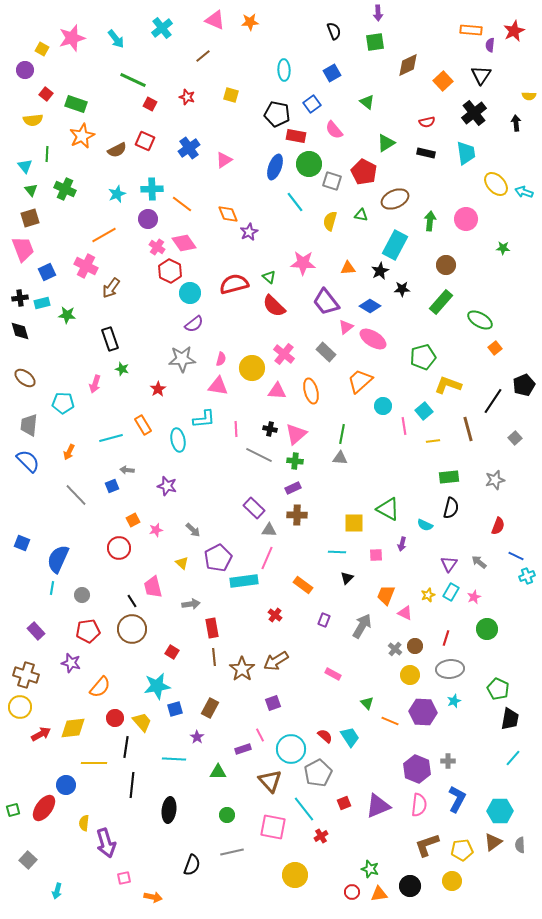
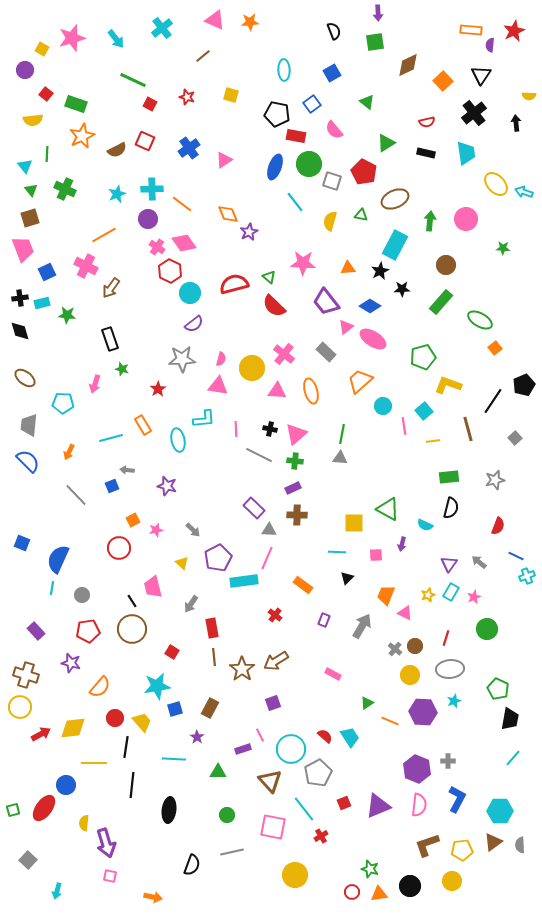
gray arrow at (191, 604): rotated 132 degrees clockwise
green triangle at (367, 703): rotated 40 degrees clockwise
pink square at (124, 878): moved 14 px left, 2 px up; rotated 24 degrees clockwise
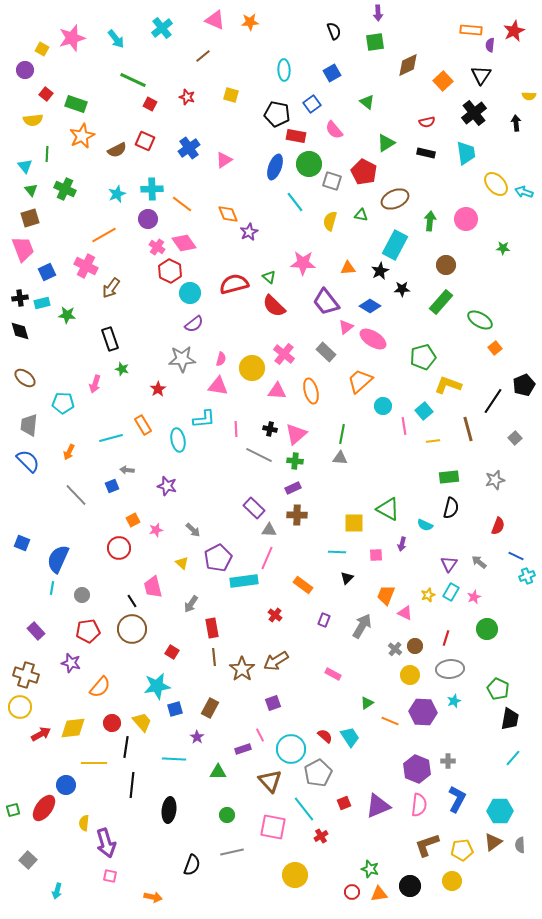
red circle at (115, 718): moved 3 px left, 5 px down
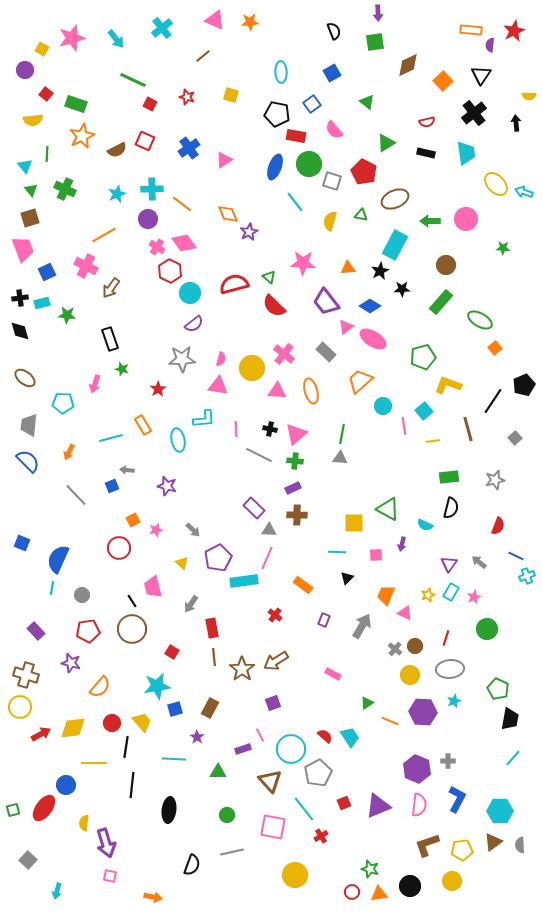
cyan ellipse at (284, 70): moved 3 px left, 2 px down
green arrow at (430, 221): rotated 96 degrees counterclockwise
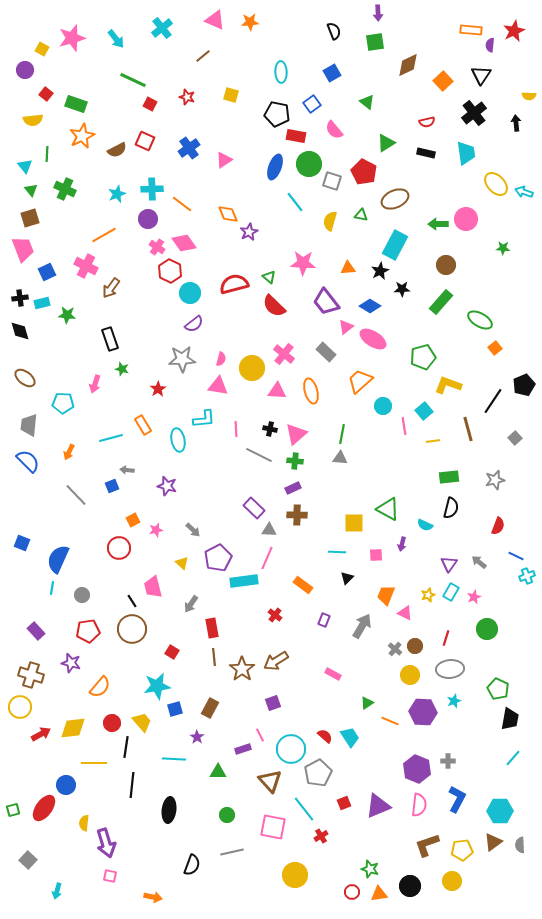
green arrow at (430, 221): moved 8 px right, 3 px down
brown cross at (26, 675): moved 5 px right
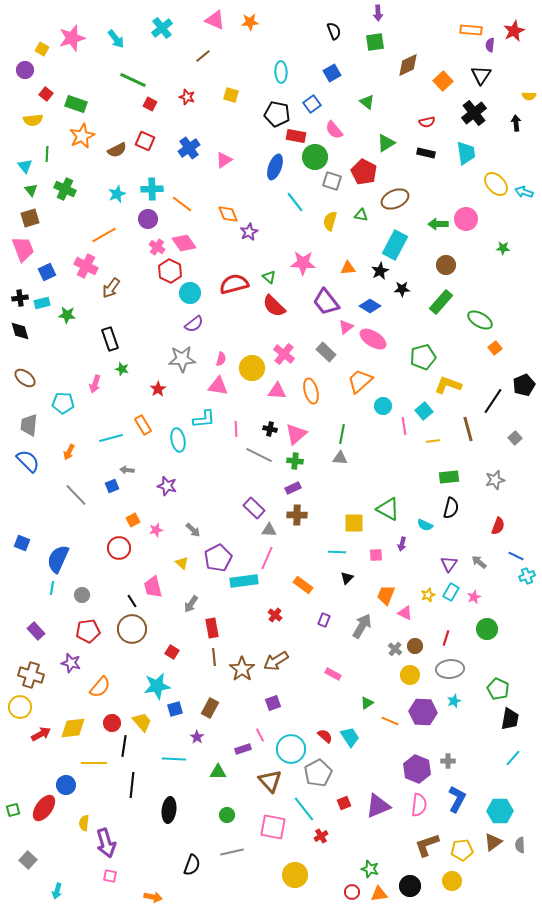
green circle at (309, 164): moved 6 px right, 7 px up
black line at (126, 747): moved 2 px left, 1 px up
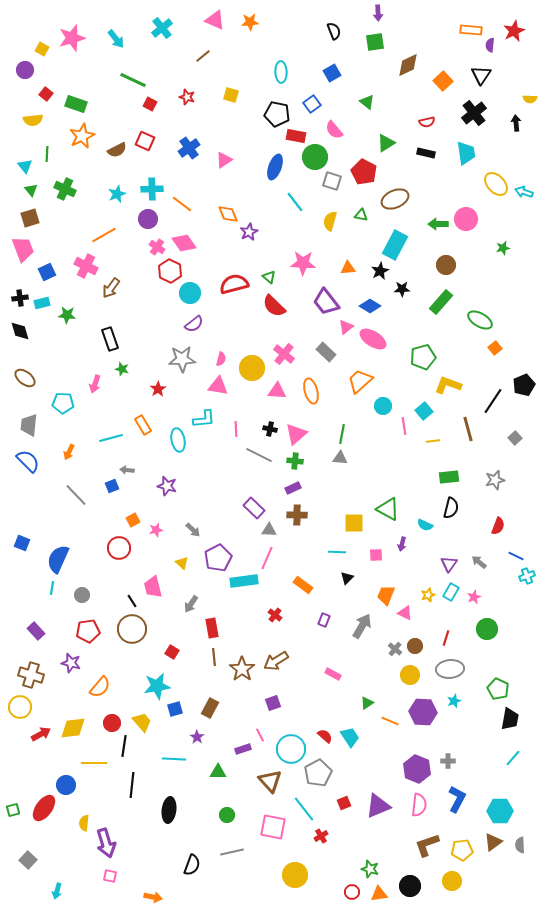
yellow semicircle at (529, 96): moved 1 px right, 3 px down
green star at (503, 248): rotated 16 degrees counterclockwise
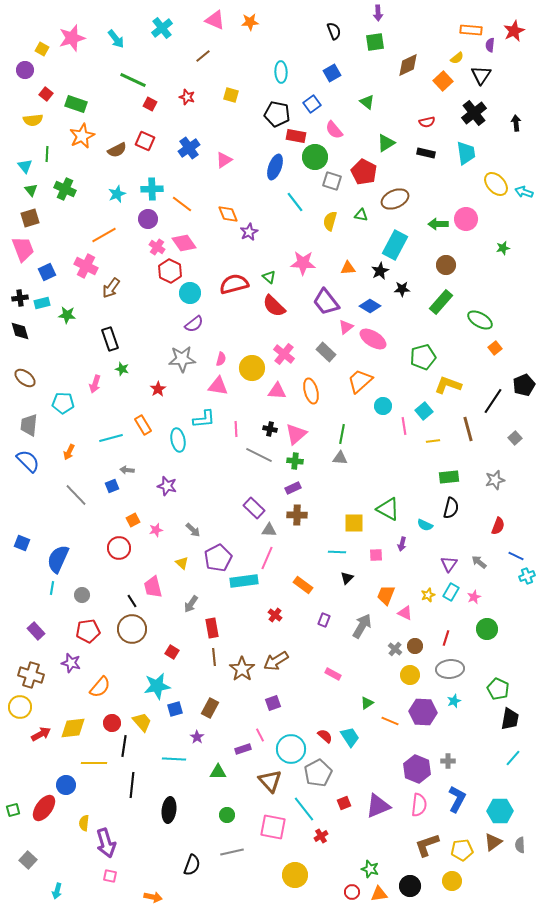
yellow semicircle at (530, 99): moved 73 px left, 41 px up; rotated 40 degrees counterclockwise
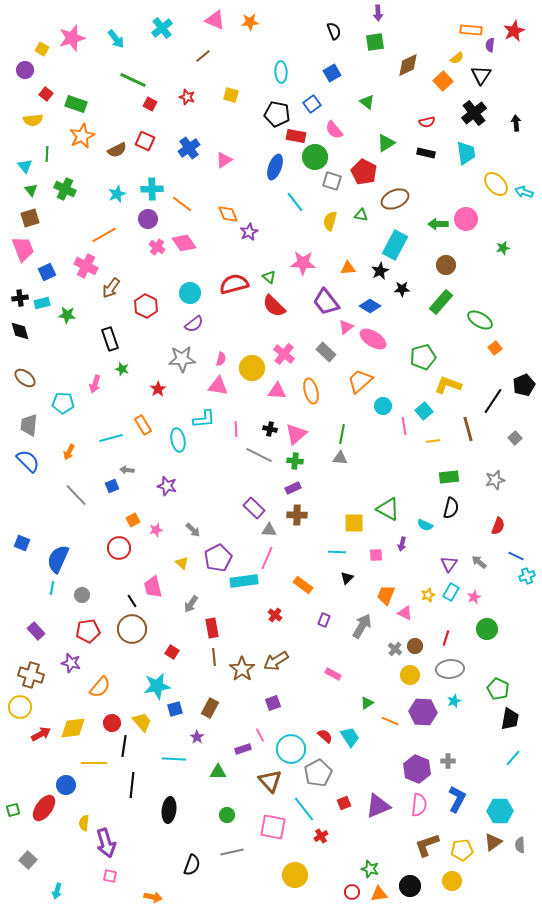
red hexagon at (170, 271): moved 24 px left, 35 px down
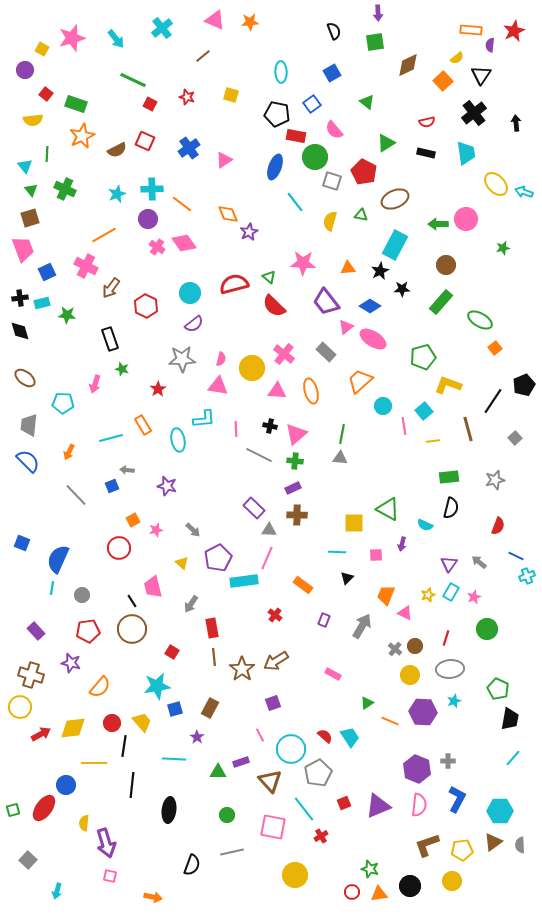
black cross at (270, 429): moved 3 px up
purple rectangle at (243, 749): moved 2 px left, 13 px down
